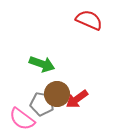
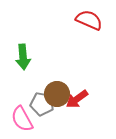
green arrow: moved 19 px left, 7 px up; rotated 65 degrees clockwise
pink semicircle: rotated 24 degrees clockwise
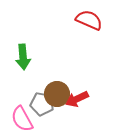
red arrow: rotated 10 degrees clockwise
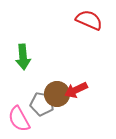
red arrow: moved 1 px left, 9 px up
pink semicircle: moved 3 px left
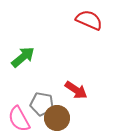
green arrow: rotated 125 degrees counterclockwise
red arrow: rotated 120 degrees counterclockwise
brown circle: moved 24 px down
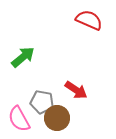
gray pentagon: moved 2 px up
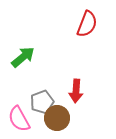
red semicircle: moved 2 px left, 4 px down; rotated 88 degrees clockwise
red arrow: moved 1 px down; rotated 60 degrees clockwise
gray pentagon: rotated 30 degrees counterclockwise
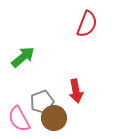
red arrow: rotated 15 degrees counterclockwise
brown circle: moved 3 px left
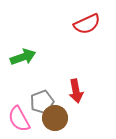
red semicircle: rotated 44 degrees clockwise
green arrow: rotated 20 degrees clockwise
brown circle: moved 1 px right
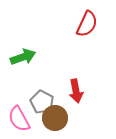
red semicircle: rotated 40 degrees counterclockwise
gray pentagon: rotated 25 degrees counterclockwise
